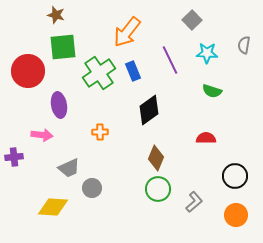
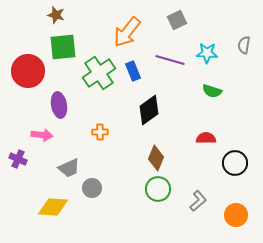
gray square: moved 15 px left; rotated 18 degrees clockwise
purple line: rotated 48 degrees counterclockwise
purple cross: moved 4 px right, 2 px down; rotated 30 degrees clockwise
black circle: moved 13 px up
gray L-shape: moved 4 px right, 1 px up
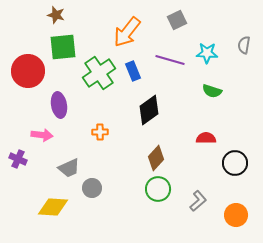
brown diamond: rotated 20 degrees clockwise
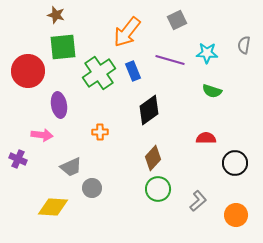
brown diamond: moved 3 px left
gray trapezoid: moved 2 px right, 1 px up
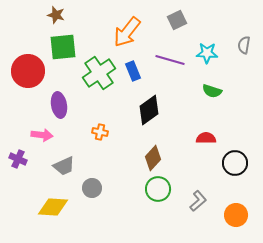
orange cross: rotated 14 degrees clockwise
gray trapezoid: moved 7 px left, 1 px up
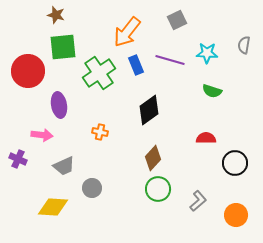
blue rectangle: moved 3 px right, 6 px up
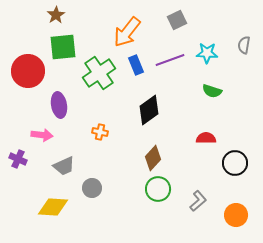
brown star: rotated 24 degrees clockwise
purple line: rotated 36 degrees counterclockwise
